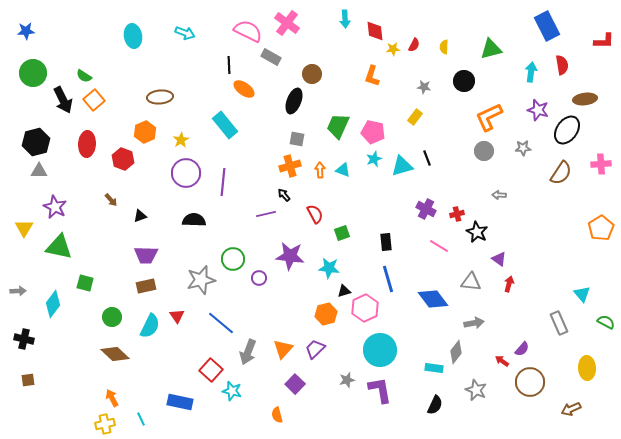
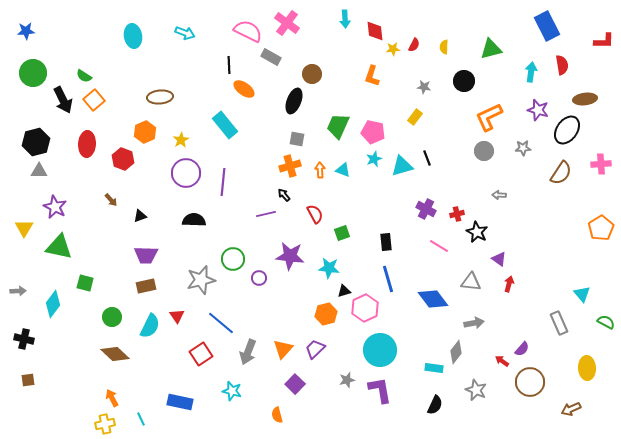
red square at (211, 370): moved 10 px left, 16 px up; rotated 15 degrees clockwise
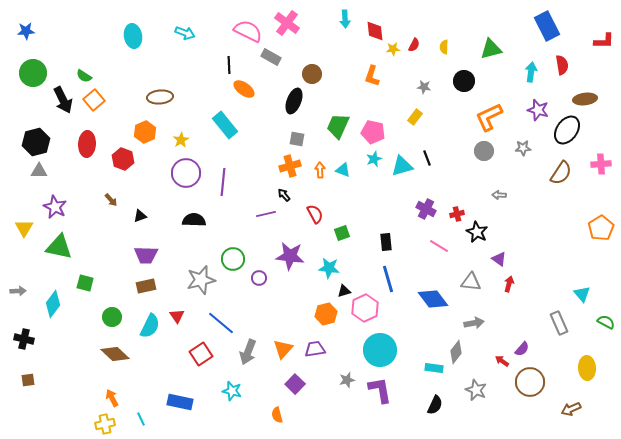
purple trapezoid at (315, 349): rotated 35 degrees clockwise
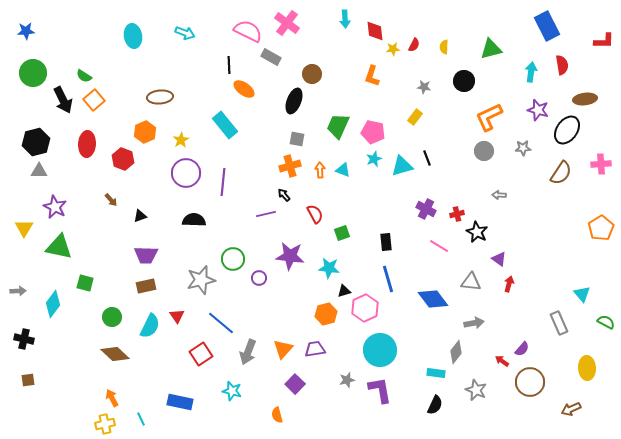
cyan rectangle at (434, 368): moved 2 px right, 5 px down
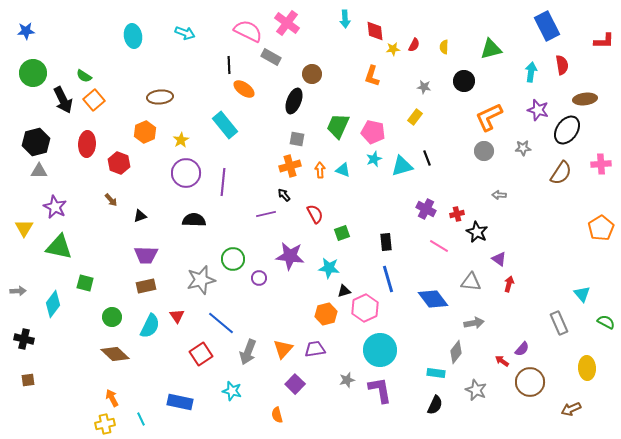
red hexagon at (123, 159): moved 4 px left, 4 px down
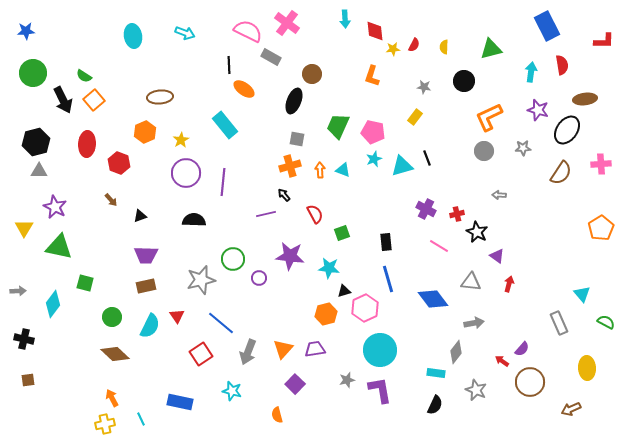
purple triangle at (499, 259): moved 2 px left, 3 px up
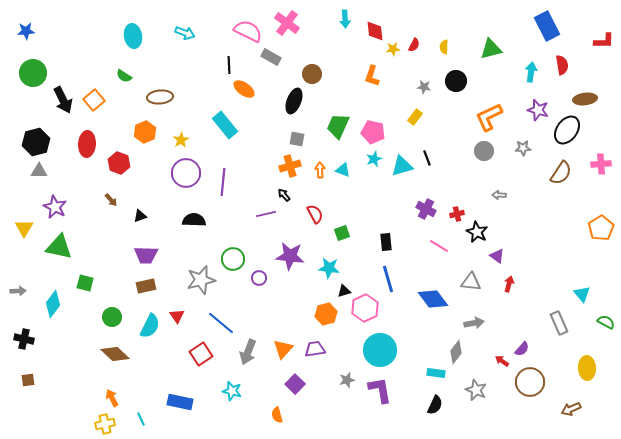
green semicircle at (84, 76): moved 40 px right
black circle at (464, 81): moved 8 px left
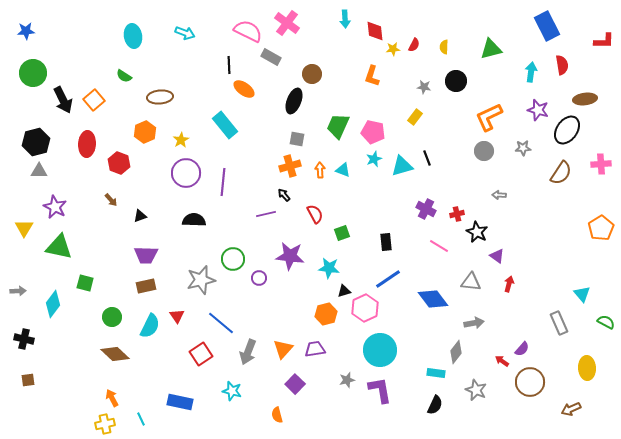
blue line at (388, 279): rotated 72 degrees clockwise
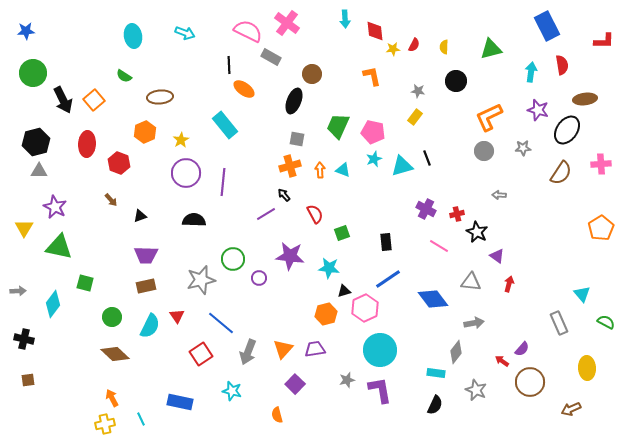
orange L-shape at (372, 76): rotated 150 degrees clockwise
gray star at (424, 87): moved 6 px left, 4 px down
purple line at (266, 214): rotated 18 degrees counterclockwise
